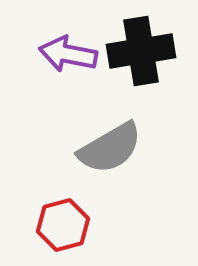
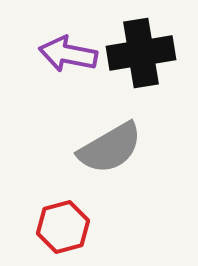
black cross: moved 2 px down
red hexagon: moved 2 px down
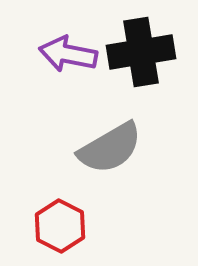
black cross: moved 1 px up
red hexagon: moved 3 px left, 1 px up; rotated 18 degrees counterclockwise
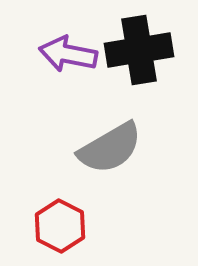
black cross: moved 2 px left, 2 px up
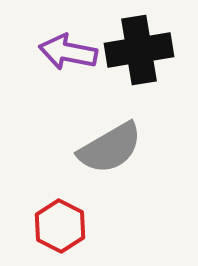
purple arrow: moved 2 px up
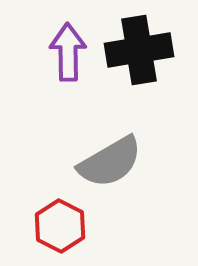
purple arrow: rotated 78 degrees clockwise
gray semicircle: moved 14 px down
